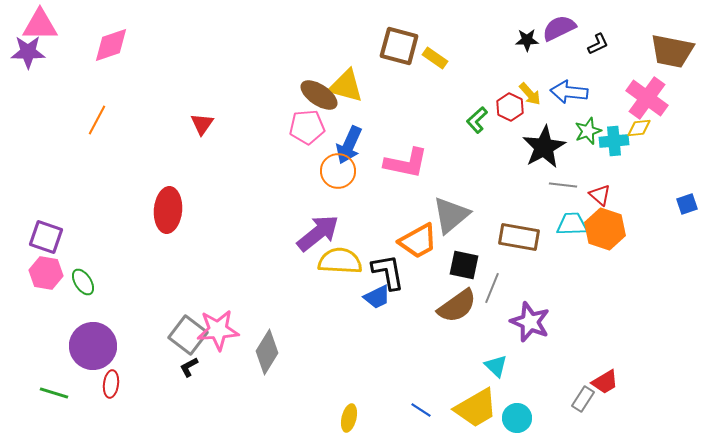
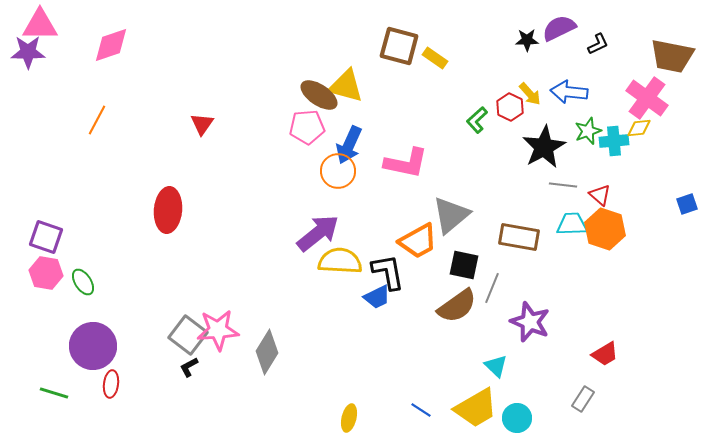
brown trapezoid at (672, 51): moved 5 px down
red trapezoid at (605, 382): moved 28 px up
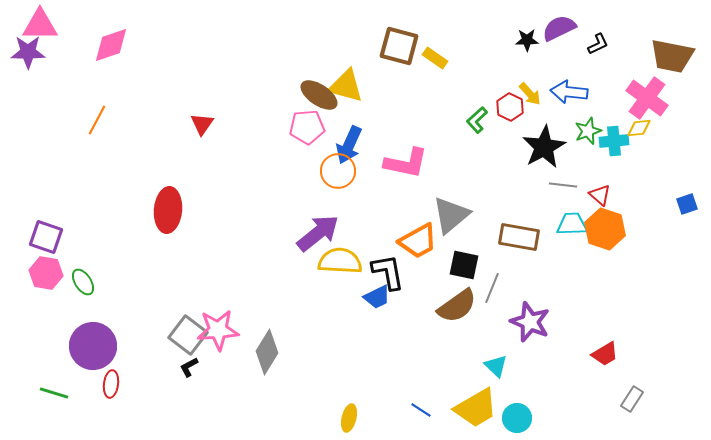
gray rectangle at (583, 399): moved 49 px right
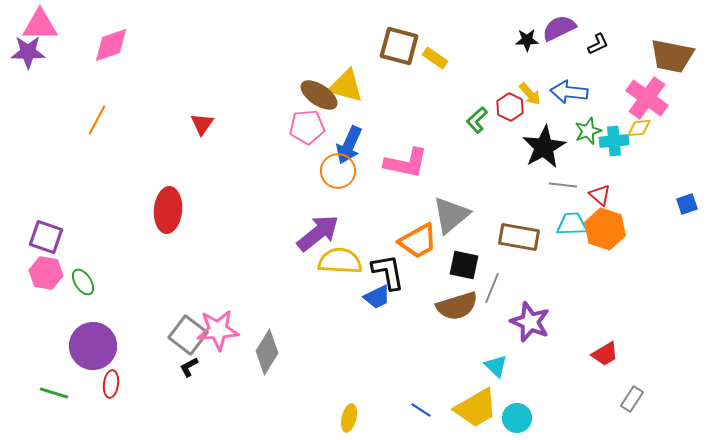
brown semicircle at (457, 306): rotated 18 degrees clockwise
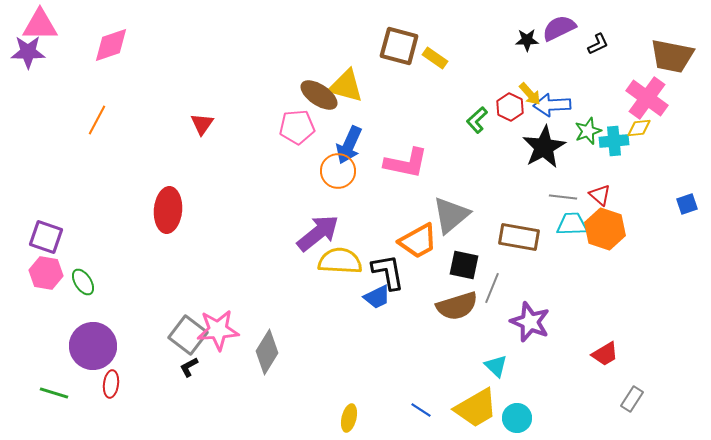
blue arrow at (569, 92): moved 17 px left, 13 px down; rotated 9 degrees counterclockwise
pink pentagon at (307, 127): moved 10 px left
gray line at (563, 185): moved 12 px down
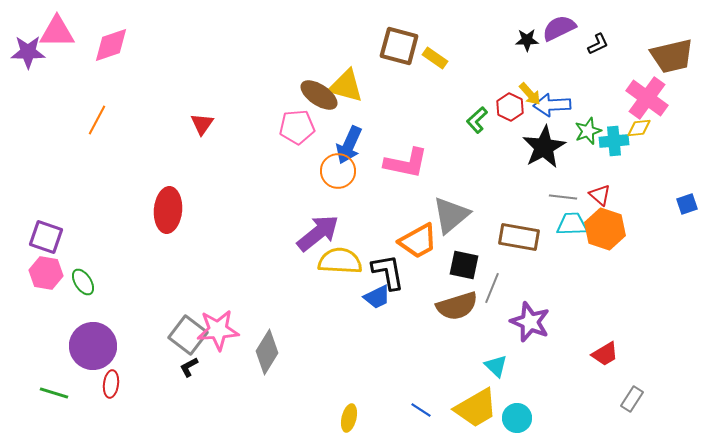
pink triangle at (40, 25): moved 17 px right, 7 px down
brown trapezoid at (672, 56): rotated 24 degrees counterclockwise
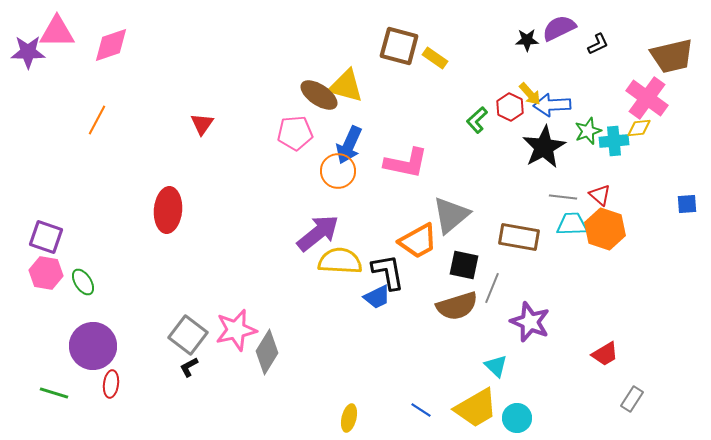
pink pentagon at (297, 127): moved 2 px left, 6 px down
blue square at (687, 204): rotated 15 degrees clockwise
pink star at (218, 330): moved 18 px right; rotated 9 degrees counterclockwise
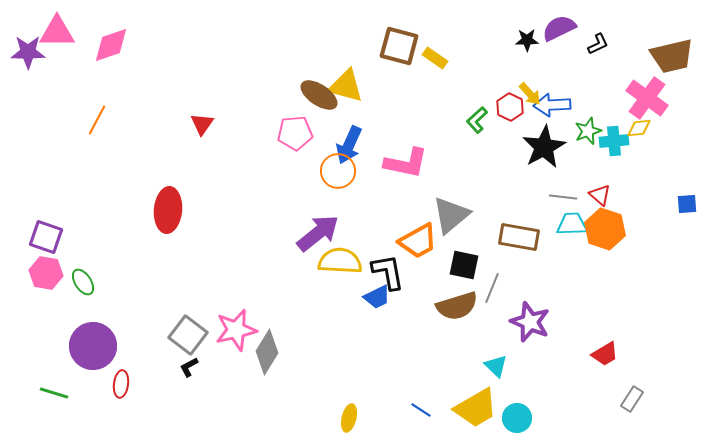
red ellipse at (111, 384): moved 10 px right
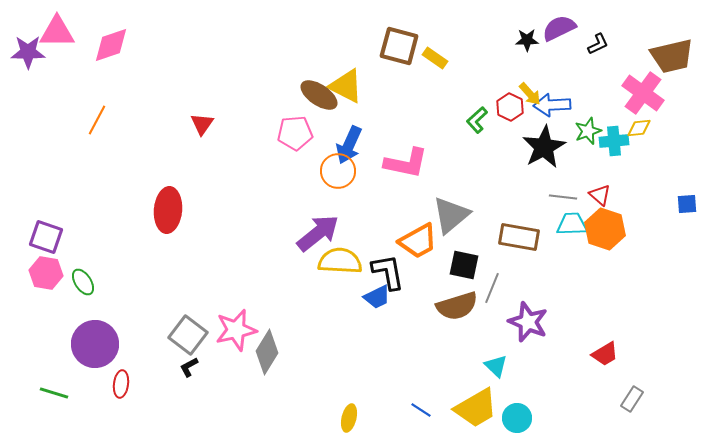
yellow triangle at (346, 86): rotated 12 degrees clockwise
pink cross at (647, 98): moved 4 px left, 5 px up
purple star at (530, 322): moved 2 px left
purple circle at (93, 346): moved 2 px right, 2 px up
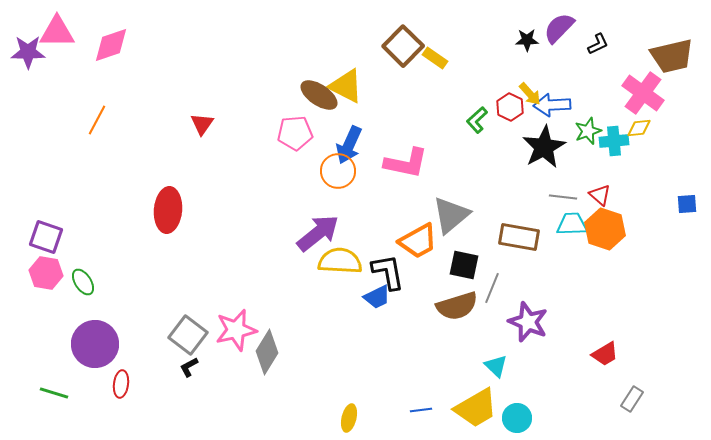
purple semicircle at (559, 28): rotated 20 degrees counterclockwise
brown square at (399, 46): moved 4 px right; rotated 30 degrees clockwise
blue line at (421, 410): rotated 40 degrees counterclockwise
